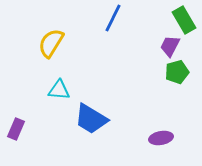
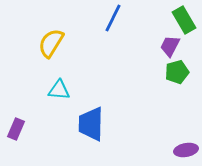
blue trapezoid: moved 5 px down; rotated 60 degrees clockwise
purple ellipse: moved 25 px right, 12 px down
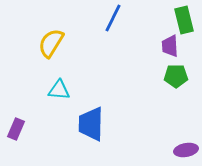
green rectangle: rotated 16 degrees clockwise
purple trapezoid: rotated 30 degrees counterclockwise
green pentagon: moved 1 px left, 4 px down; rotated 15 degrees clockwise
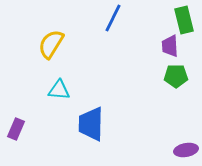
yellow semicircle: moved 1 px down
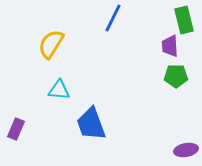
blue trapezoid: rotated 21 degrees counterclockwise
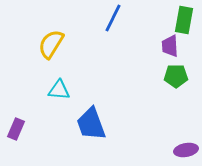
green rectangle: rotated 24 degrees clockwise
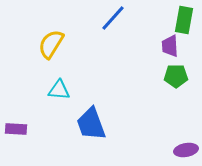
blue line: rotated 16 degrees clockwise
purple rectangle: rotated 70 degrees clockwise
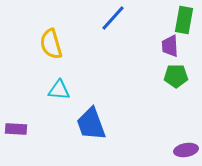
yellow semicircle: rotated 48 degrees counterclockwise
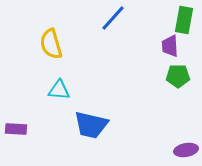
green pentagon: moved 2 px right
blue trapezoid: moved 1 px down; rotated 57 degrees counterclockwise
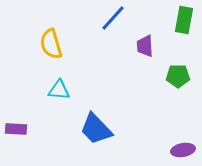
purple trapezoid: moved 25 px left
blue trapezoid: moved 5 px right, 4 px down; rotated 33 degrees clockwise
purple ellipse: moved 3 px left
